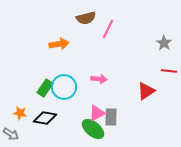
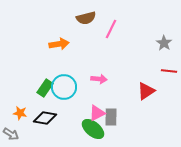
pink line: moved 3 px right
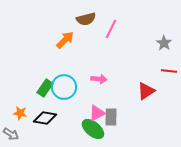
brown semicircle: moved 1 px down
orange arrow: moved 6 px right, 4 px up; rotated 36 degrees counterclockwise
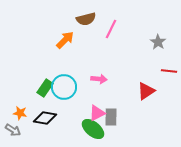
gray star: moved 6 px left, 1 px up
gray arrow: moved 2 px right, 4 px up
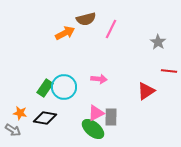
orange arrow: moved 7 px up; rotated 18 degrees clockwise
pink triangle: moved 1 px left
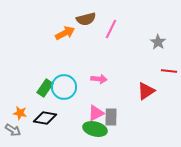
green ellipse: moved 2 px right; rotated 25 degrees counterclockwise
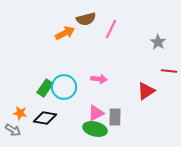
gray rectangle: moved 4 px right
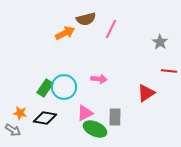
gray star: moved 2 px right
red triangle: moved 2 px down
pink triangle: moved 11 px left
green ellipse: rotated 10 degrees clockwise
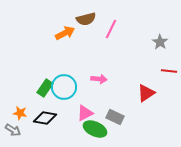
gray rectangle: rotated 66 degrees counterclockwise
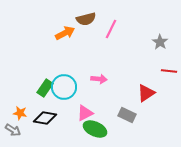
gray rectangle: moved 12 px right, 2 px up
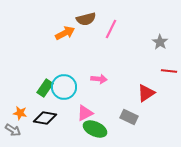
gray rectangle: moved 2 px right, 2 px down
